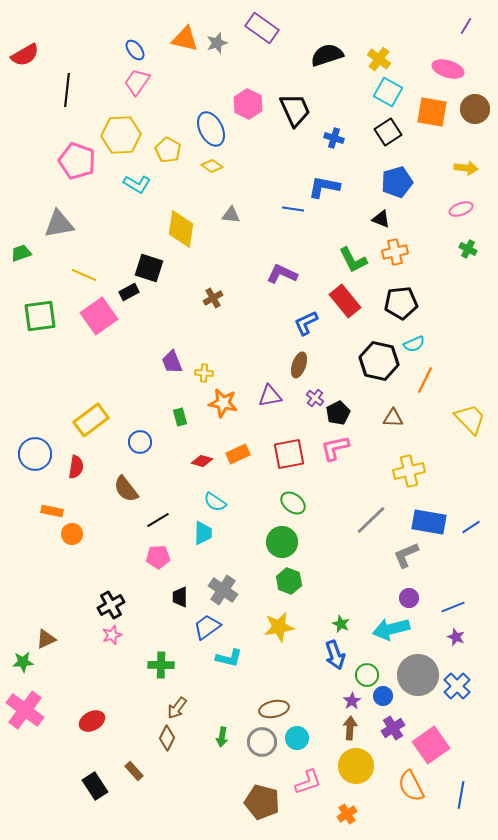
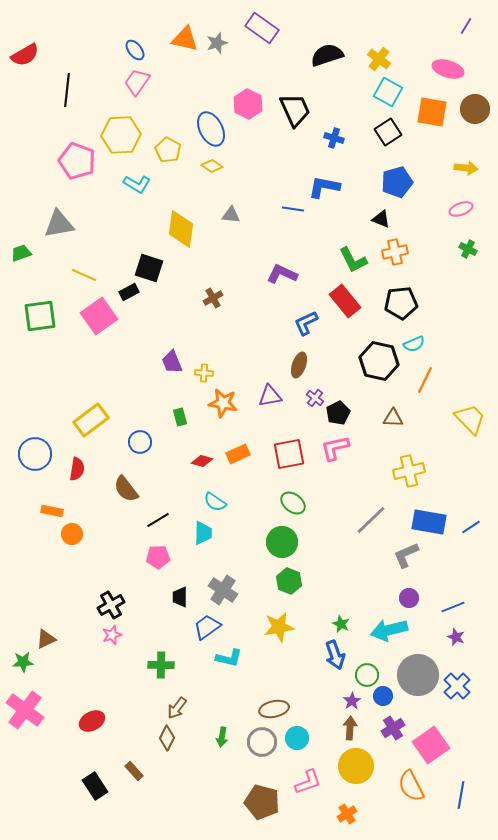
red semicircle at (76, 467): moved 1 px right, 2 px down
cyan arrow at (391, 629): moved 2 px left, 1 px down
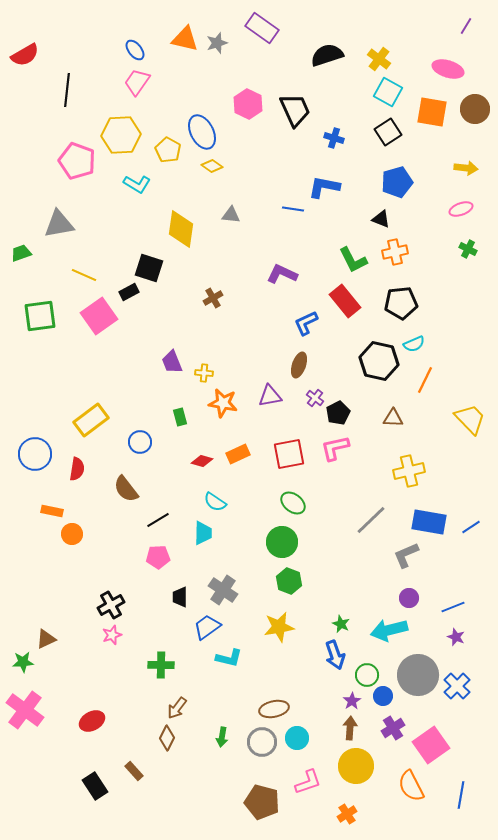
blue ellipse at (211, 129): moved 9 px left, 3 px down
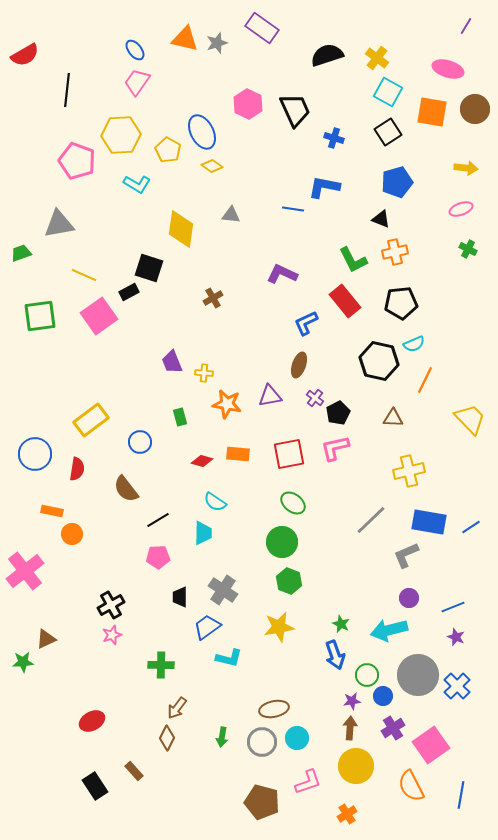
yellow cross at (379, 59): moved 2 px left, 1 px up
orange star at (223, 403): moved 4 px right, 1 px down
orange rectangle at (238, 454): rotated 30 degrees clockwise
purple star at (352, 701): rotated 24 degrees clockwise
pink cross at (25, 710): moved 139 px up; rotated 15 degrees clockwise
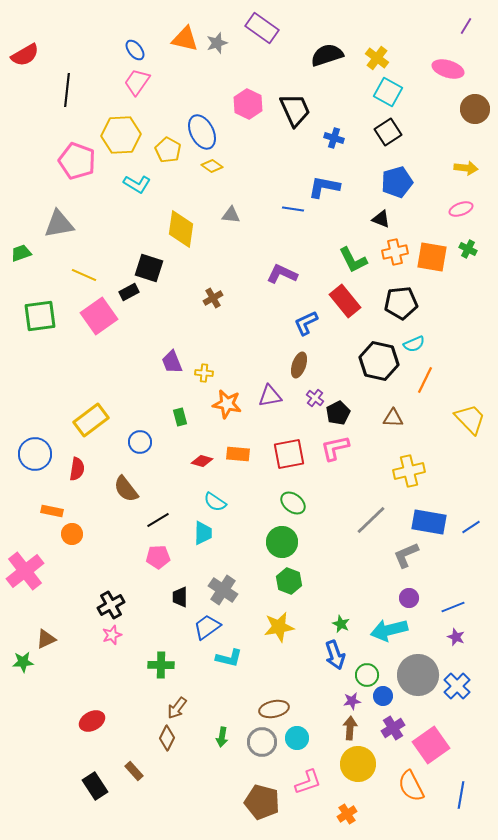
orange square at (432, 112): moved 145 px down
yellow circle at (356, 766): moved 2 px right, 2 px up
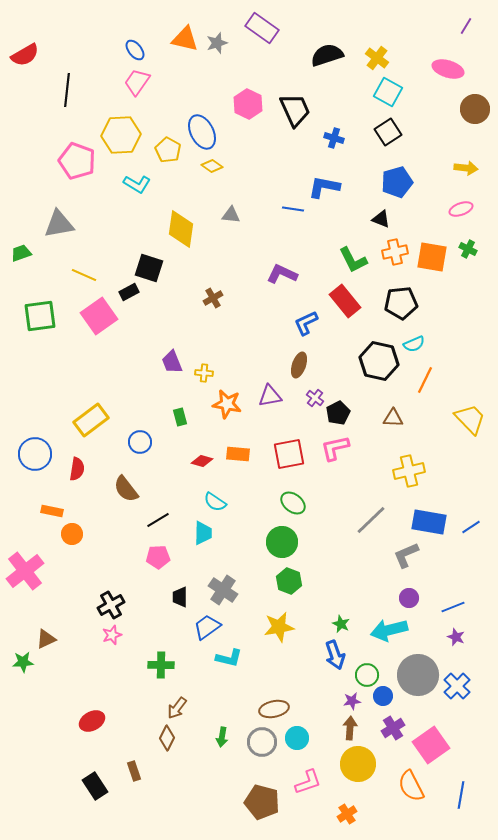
brown rectangle at (134, 771): rotated 24 degrees clockwise
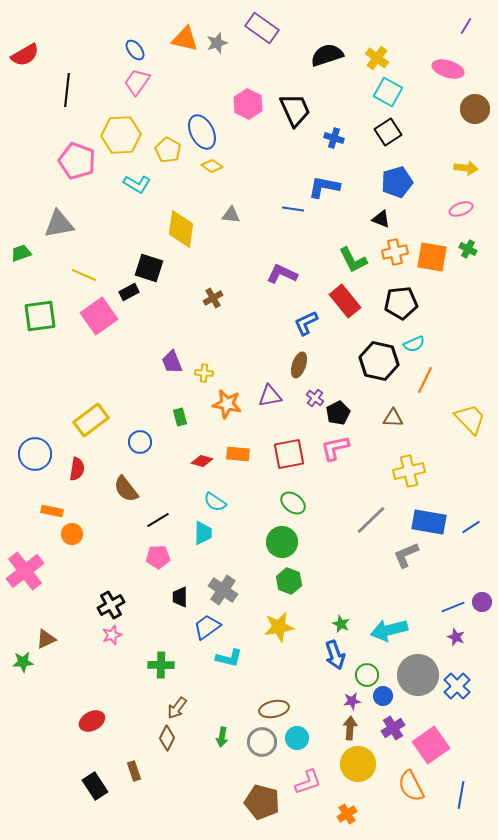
purple circle at (409, 598): moved 73 px right, 4 px down
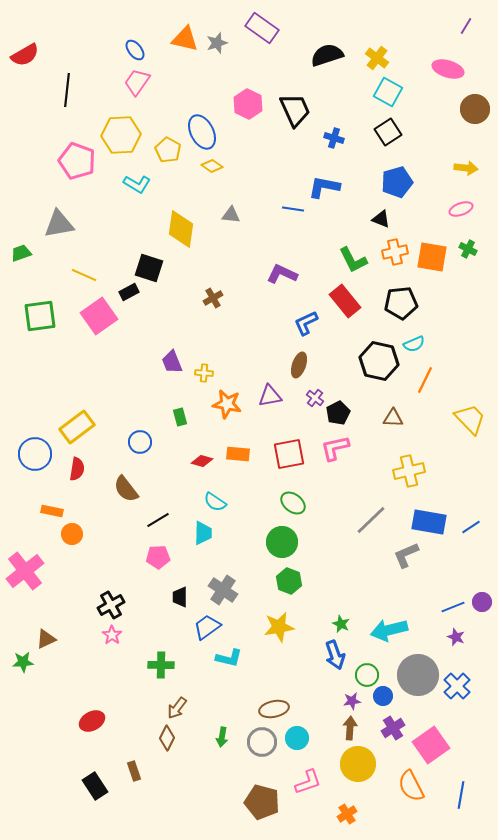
yellow rectangle at (91, 420): moved 14 px left, 7 px down
pink star at (112, 635): rotated 18 degrees counterclockwise
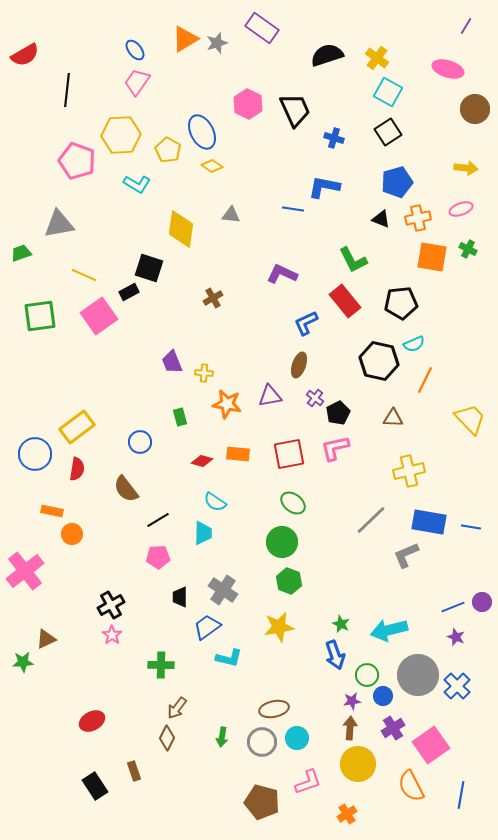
orange triangle at (185, 39): rotated 44 degrees counterclockwise
orange cross at (395, 252): moved 23 px right, 34 px up
blue line at (471, 527): rotated 42 degrees clockwise
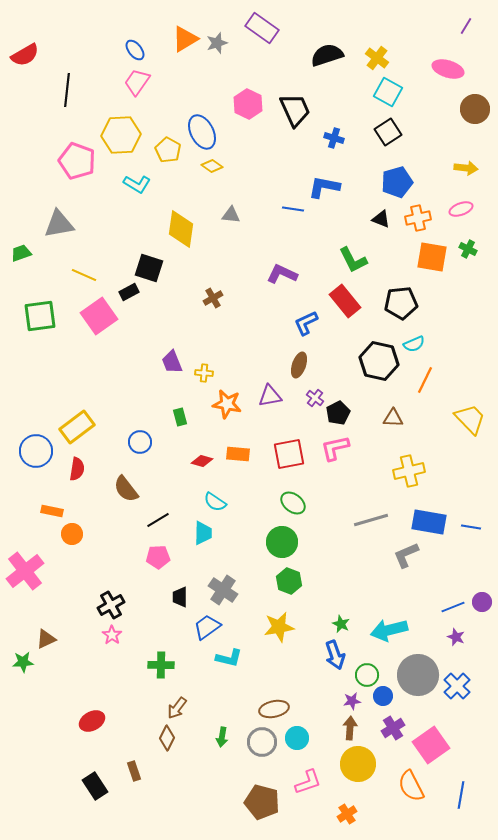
blue circle at (35, 454): moved 1 px right, 3 px up
gray line at (371, 520): rotated 28 degrees clockwise
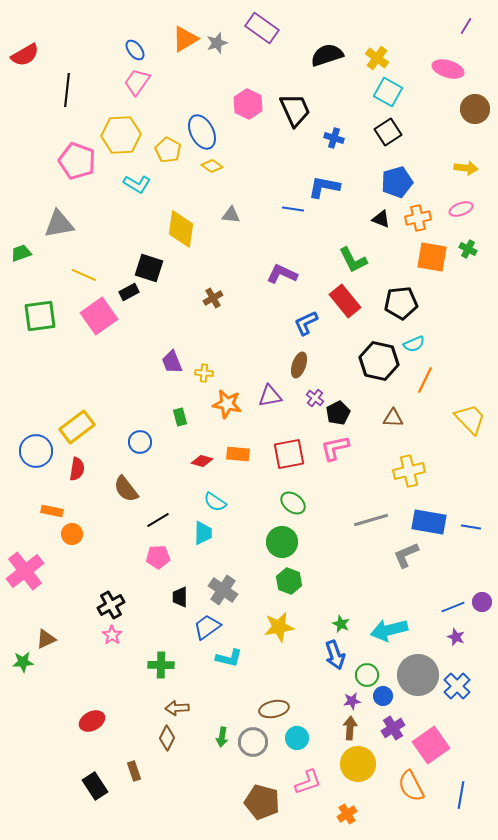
brown arrow at (177, 708): rotated 50 degrees clockwise
gray circle at (262, 742): moved 9 px left
